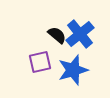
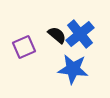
purple square: moved 16 px left, 15 px up; rotated 10 degrees counterclockwise
blue star: moved 1 px up; rotated 24 degrees clockwise
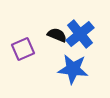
black semicircle: rotated 18 degrees counterclockwise
purple square: moved 1 px left, 2 px down
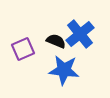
black semicircle: moved 1 px left, 6 px down
blue star: moved 9 px left, 1 px down
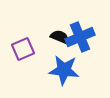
blue cross: moved 3 px down; rotated 16 degrees clockwise
black semicircle: moved 4 px right, 4 px up
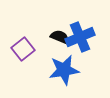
purple square: rotated 15 degrees counterclockwise
blue star: rotated 16 degrees counterclockwise
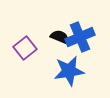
purple square: moved 2 px right, 1 px up
blue star: moved 5 px right, 1 px down
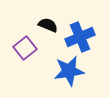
black semicircle: moved 12 px left, 12 px up
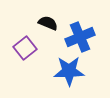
black semicircle: moved 2 px up
blue star: rotated 8 degrees clockwise
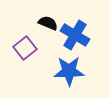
blue cross: moved 5 px left, 2 px up; rotated 36 degrees counterclockwise
